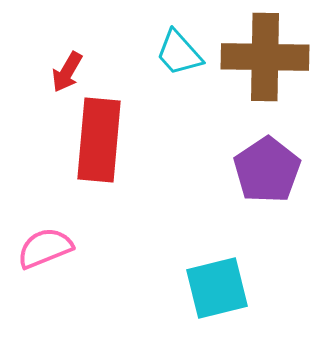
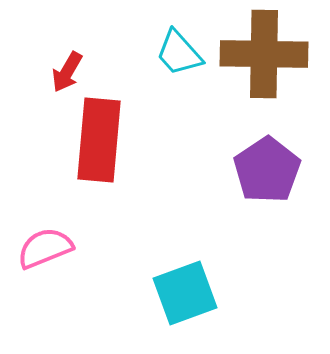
brown cross: moved 1 px left, 3 px up
cyan square: moved 32 px left, 5 px down; rotated 6 degrees counterclockwise
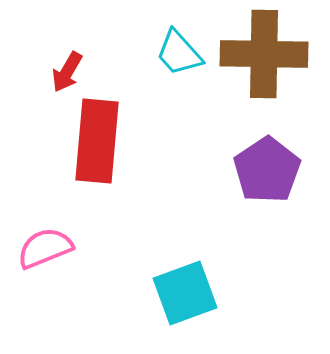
red rectangle: moved 2 px left, 1 px down
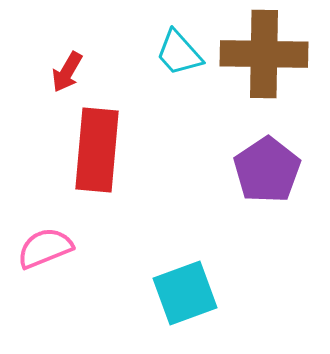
red rectangle: moved 9 px down
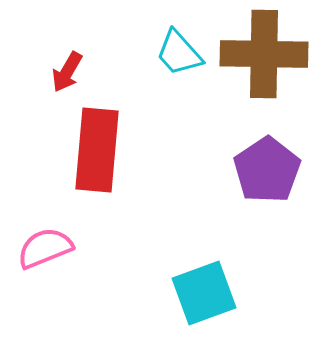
cyan square: moved 19 px right
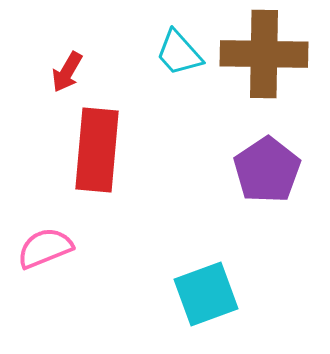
cyan square: moved 2 px right, 1 px down
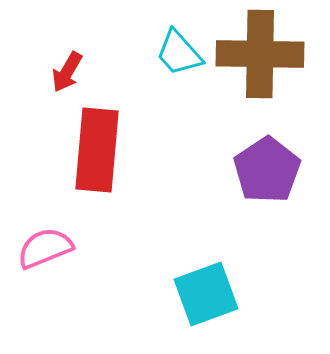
brown cross: moved 4 px left
